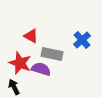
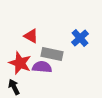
blue cross: moved 2 px left, 2 px up
purple semicircle: moved 1 px right, 2 px up; rotated 12 degrees counterclockwise
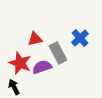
red triangle: moved 4 px right, 3 px down; rotated 42 degrees counterclockwise
gray rectangle: moved 6 px right, 1 px up; rotated 50 degrees clockwise
purple semicircle: rotated 24 degrees counterclockwise
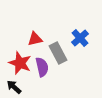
purple semicircle: rotated 96 degrees clockwise
black arrow: rotated 21 degrees counterclockwise
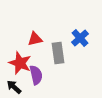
gray rectangle: rotated 20 degrees clockwise
purple semicircle: moved 6 px left, 8 px down
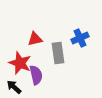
blue cross: rotated 18 degrees clockwise
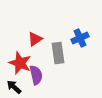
red triangle: rotated 21 degrees counterclockwise
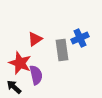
gray rectangle: moved 4 px right, 3 px up
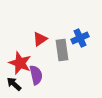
red triangle: moved 5 px right
black arrow: moved 3 px up
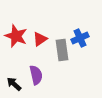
red star: moved 4 px left, 27 px up
